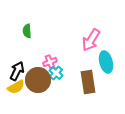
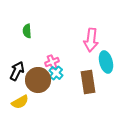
pink arrow: rotated 25 degrees counterclockwise
pink cross: moved 2 px right
yellow semicircle: moved 4 px right, 15 px down
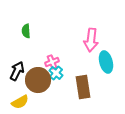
green semicircle: moved 1 px left
brown rectangle: moved 5 px left, 5 px down
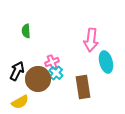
brown circle: moved 1 px up
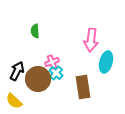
green semicircle: moved 9 px right
cyan ellipse: rotated 30 degrees clockwise
yellow semicircle: moved 6 px left, 1 px up; rotated 72 degrees clockwise
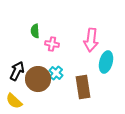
pink cross: moved 18 px up; rotated 32 degrees clockwise
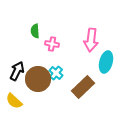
brown rectangle: rotated 55 degrees clockwise
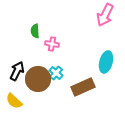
pink arrow: moved 14 px right, 25 px up; rotated 20 degrees clockwise
brown rectangle: rotated 20 degrees clockwise
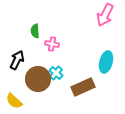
black arrow: moved 11 px up
